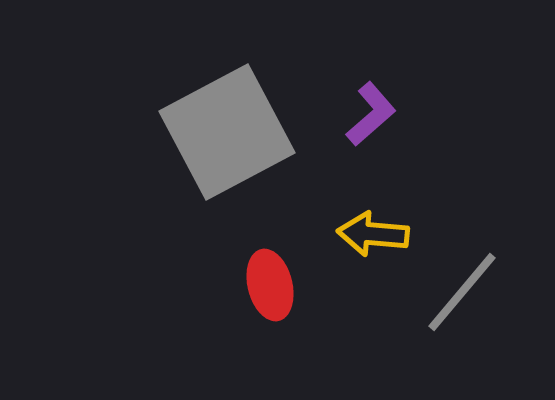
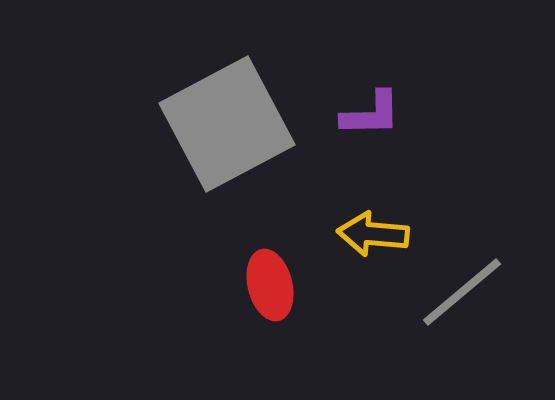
purple L-shape: rotated 40 degrees clockwise
gray square: moved 8 px up
gray line: rotated 10 degrees clockwise
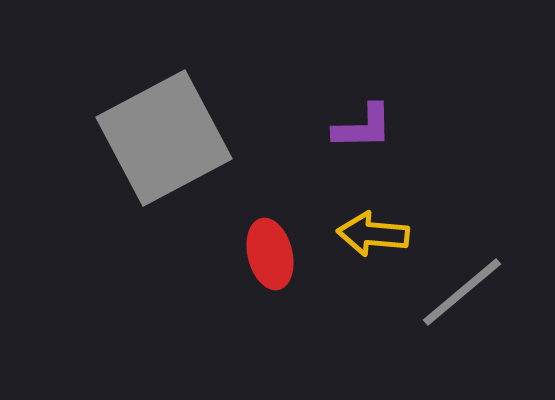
purple L-shape: moved 8 px left, 13 px down
gray square: moved 63 px left, 14 px down
red ellipse: moved 31 px up
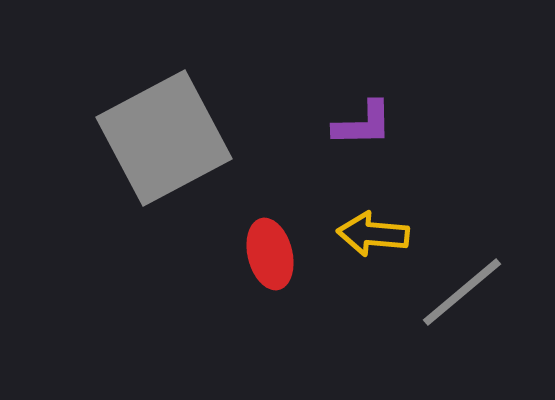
purple L-shape: moved 3 px up
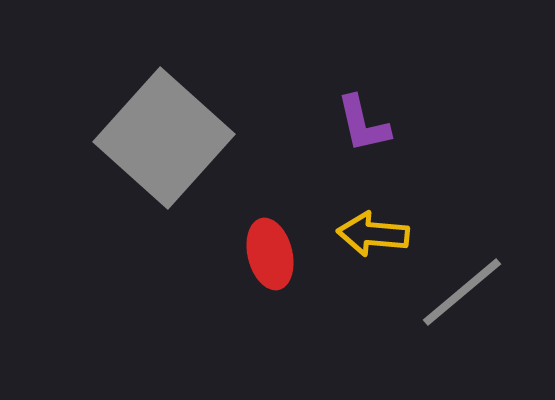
purple L-shape: rotated 78 degrees clockwise
gray square: rotated 20 degrees counterclockwise
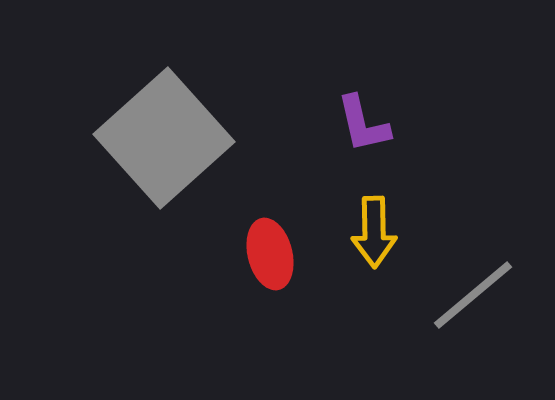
gray square: rotated 6 degrees clockwise
yellow arrow: moved 1 px right, 2 px up; rotated 96 degrees counterclockwise
gray line: moved 11 px right, 3 px down
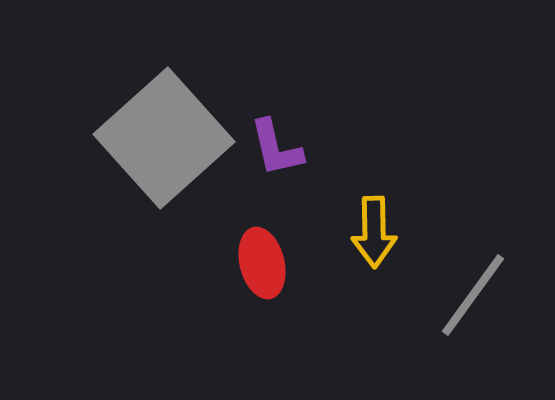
purple L-shape: moved 87 px left, 24 px down
red ellipse: moved 8 px left, 9 px down
gray line: rotated 14 degrees counterclockwise
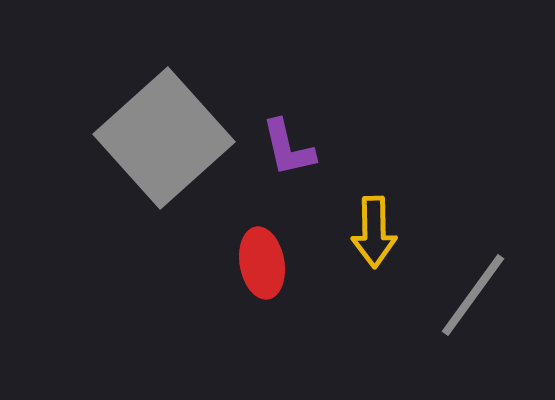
purple L-shape: moved 12 px right
red ellipse: rotated 4 degrees clockwise
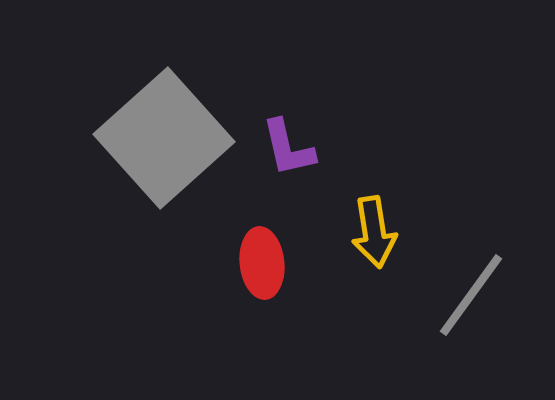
yellow arrow: rotated 8 degrees counterclockwise
red ellipse: rotated 4 degrees clockwise
gray line: moved 2 px left
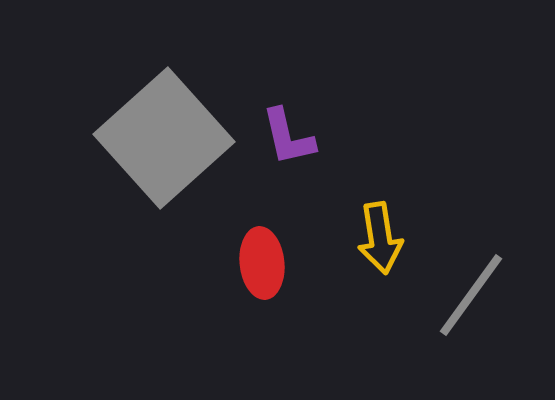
purple L-shape: moved 11 px up
yellow arrow: moved 6 px right, 6 px down
